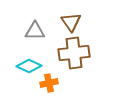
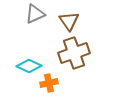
brown triangle: moved 2 px left, 1 px up
gray triangle: moved 17 px up; rotated 25 degrees counterclockwise
brown cross: rotated 12 degrees counterclockwise
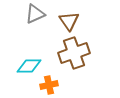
cyan diamond: rotated 25 degrees counterclockwise
orange cross: moved 2 px down
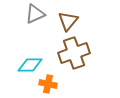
brown triangle: moved 1 px left; rotated 15 degrees clockwise
cyan diamond: moved 1 px right, 1 px up
orange cross: moved 1 px left, 1 px up; rotated 24 degrees clockwise
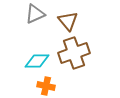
brown triangle: rotated 20 degrees counterclockwise
cyan diamond: moved 7 px right, 4 px up
orange cross: moved 2 px left, 2 px down
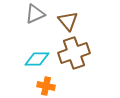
cyan diamond: moved 2 px up
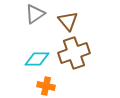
gray triangle: rotated 10 degrees counterclockwise
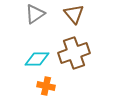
brown triangle: moved 6 px right, 7 px up
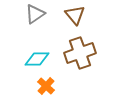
brown triangle: moved 1 px right, 1 px down
brown cross: moved 6 px right
orange cross: rotated 30 degrees clockwise
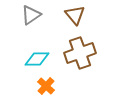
gray triangle: moved 4 px left, 1 px down
